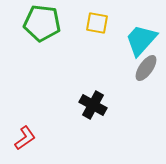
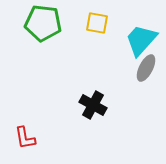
green pentagon: moved 1 px right
gray ellipse: rotated 8 degrees counterclockwise
red L-shape: rotated 115 degrees clockwise
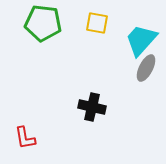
black cross: moved 1 px left, 2 px down; rotated 16 degrees counterclockwise
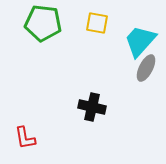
cyan trapezoid: moved 1 px left, 1 px down
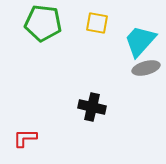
gray ellipse: rotated 48 degrees clockwise
red L-shape: rotated 100 degrees clockwise
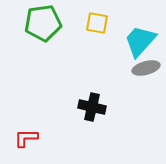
green pentagon: rotated 15 degrees counterclockwise
red L-shape: moved 1 px right
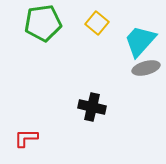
yellow square: rotated 30 degrees clockwise
